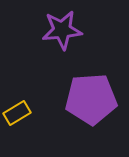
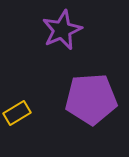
purple star: rotated 18 degrees counterclockwise
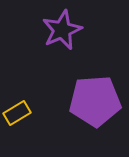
purple pentagon: moved 4 px right, 2 px down
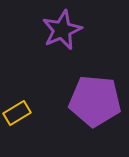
purple pentagon: rotated 9 degrees clockwise
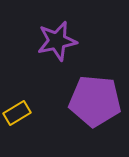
purple star: moved 5 px left, 11 px down; rotated 12 degrees clockwise
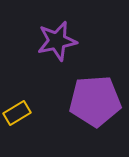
purple pentagon: rotated 9 degrees counterclockwise
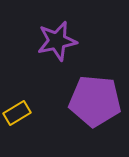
purple pentagon: rotated 9 degrees clockwise
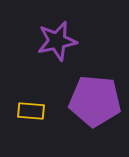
yellow rectangle: moved 14 px right, 2 px up; rotated 36 degrees clockwise
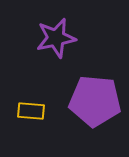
purple star: moved 1 px left, 3 px up
